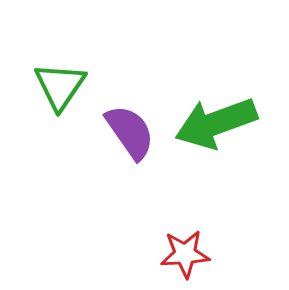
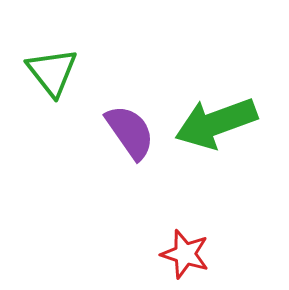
green triangle: moved 8 px left, 14 px up; rotated 12 degrees counterclockwise
red star: rotated 21 degrees clockwise
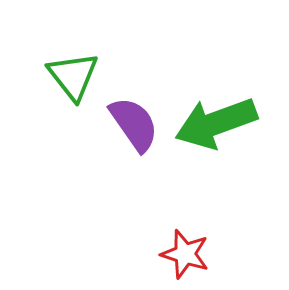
green triangle: moved 21 px right, 4 px down
purple semicircle: moved 4 px right, 8 px up
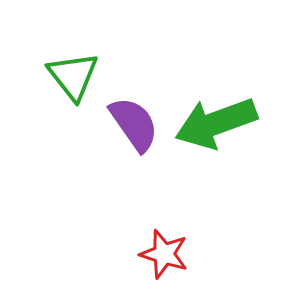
red star: moved 21 px left
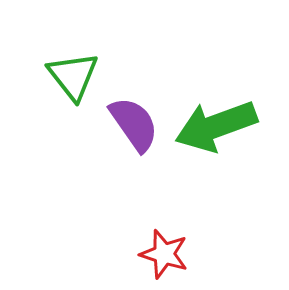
green arrow: moved 3 px down
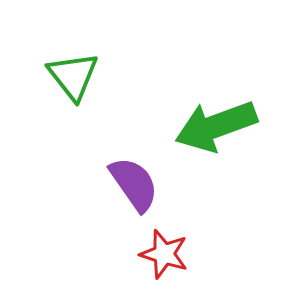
purple semicircle: moved 60 px down
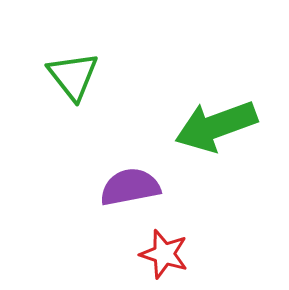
purple semicircle: moved 4 px left, 3 px down; rotated 66 degrees counterclockwise
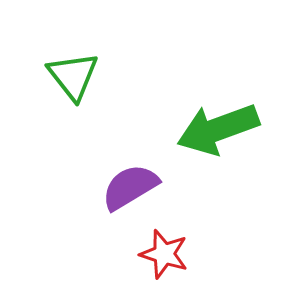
green arrow: moved 2 px right, 3 px down
purple semicircle: rotated 20 degrees counterclockwise
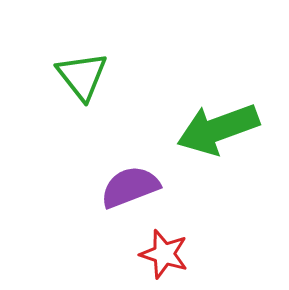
green triangle: moved 9 px right
purple semicircle: rotated 10 degrees clockwise
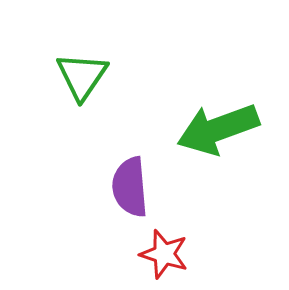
green triangle: rotated 12 degrees clockwise
purple semicircle: rotated 74 degrees counterclockwise
